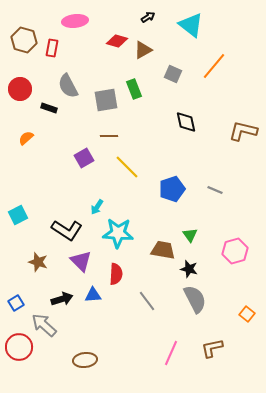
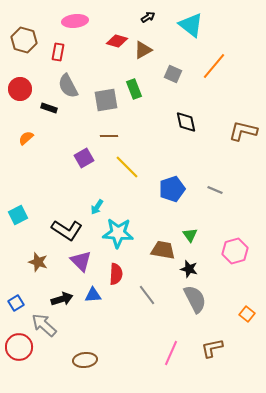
red rectangle at (52, 48): moved 6 px right, 4 px down
gray line at (147, 301): moved 6 px up
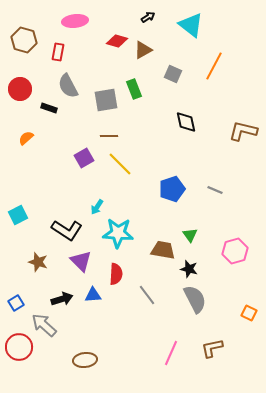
orange line at (214, 66): rotated 12 degrees counterclockwise
yellow line at (127, 167): moved 7 px left, 3 px up
orange square at (247, 314): moved 2 px right, 1 px up; rotated 14 degrees counterclockwise
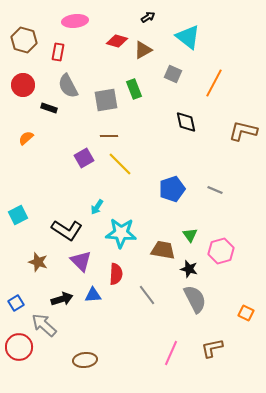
cyan triangle at (191, 25): moved 3 px left, 12 px down
orange line at (214, 66): moved 17 px down
red circle at (20, 89): moved 3 px right, 4 px up
cyan star at (118, 233): moved 3 px right
pink hexagon at (235, 251): moved 14 px left
orange square at (249, 313): moved 3 px left
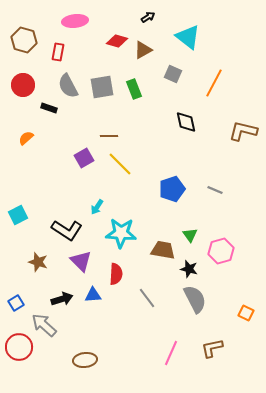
gray square at (106, 100): moved 4 px left, 13 px up
gray line at (147, 295): moved 3 px down
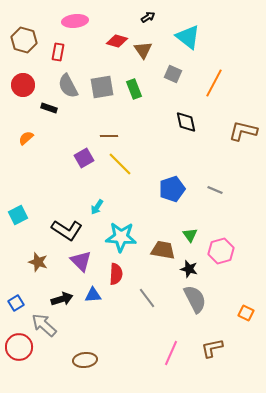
brown triangle at (143, 50): rotated 36 degrees counterclockwise
cyan star at (121, 233): moved 4 px down
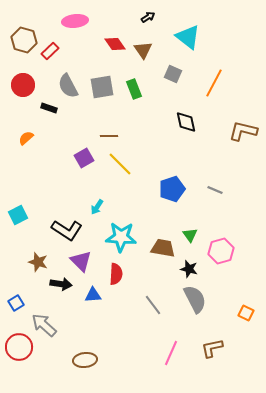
red diamond at (117, 41): moved 2 px left, 3 px down; rotated 40 degrees clockwise
red rectangle at (58, 52): moved 8 px left, 1 px up; rotated 36 degrees clockwise
brown trapezoid at (163, 250): moved 2 px up
gray line at (147, 298): moved 6 px right, 7 px down
black arrow at (62, 299): moved 1 px left, 15 px up; rotated 25 degrees clockwise
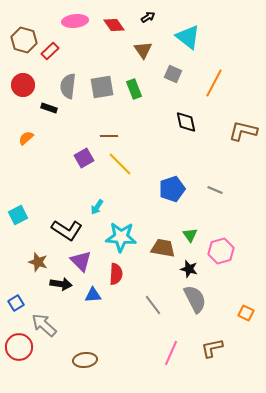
red diamond at (115, 44): moved 1 px left, 19 px up
gray semicircle at (68, 86): rotated 35 degrees clockwise
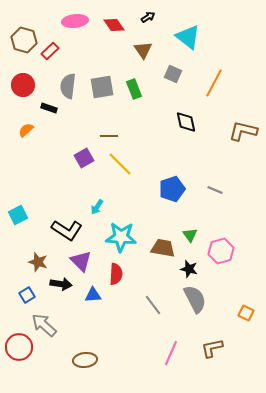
orange semicircle at (26, 138): moved 8 px up
blue square at (16, 303): moved 11 px right, 8 px up
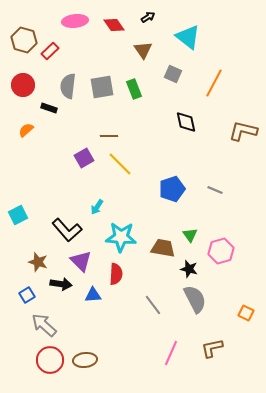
black L-shape at (67, 230): rotated 16 degrees clockwise
red circle at (19, 347): moved 31 px right, 13 px down
